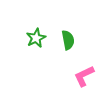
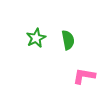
pink L-shape: rotated 35 degrees clockwise
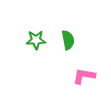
green star: moved 2 px down; rotated 24 degrees clockwise
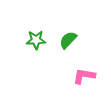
green semicircle: rotated 126 degrees counterclockwise
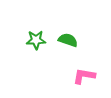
green semicircle: rotated 66 degrees clockwise
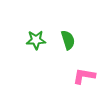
green semicircle: rotated 54 degrees clockwise
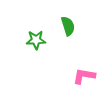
green semicircle: moved 14 px up
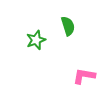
green star: rotated 18 degrees counterclockwise
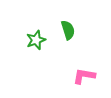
green semicircle: moved 4 px down
